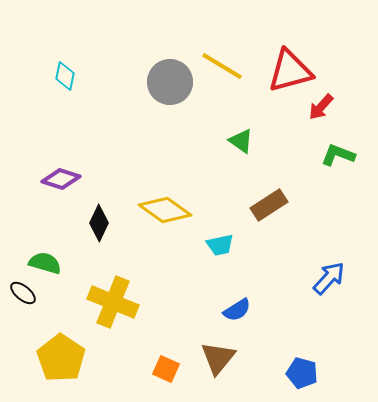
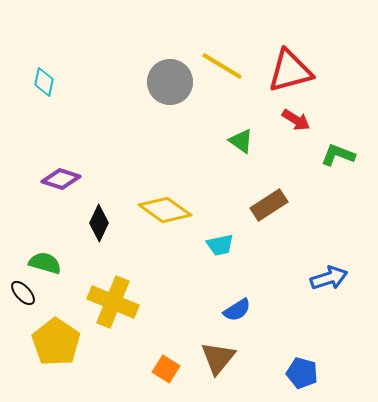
cyan diamond: moved 21 px left, 6 px down
red arrow: moved 25 px left, 13 px down; rotated 100 degrees counterclockwise
blue arrow: rotated 30 degrees clockwise
black ellipse: rotated 8 degrees clockwise
yellow pentagon: moved 5 px left, 16 px up
orange square: rotated 8 degrees clockwise
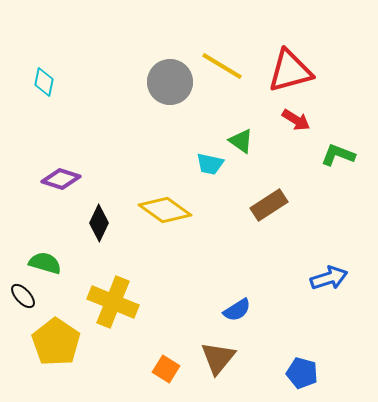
cyan trapezoid: moved 10 px left, 81 px up; rotated 24 degrees clockwise
black ellipse: moved 3 px down
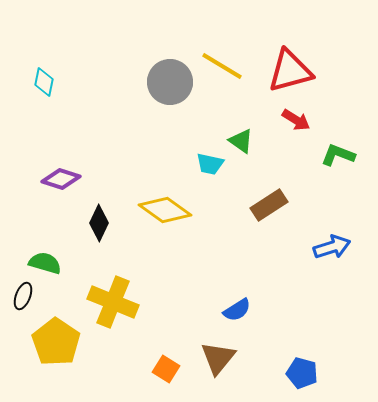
blue arrow: moved 3 px right, 31 px up
black ellipse: rotated 64 degrees clockwise
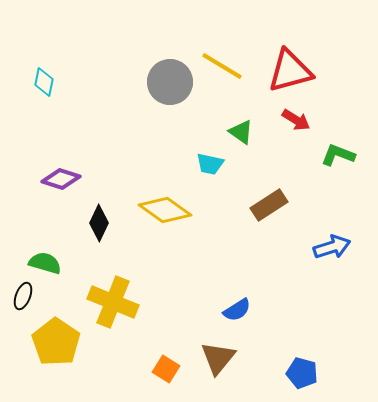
green triangle: moved 9 px up
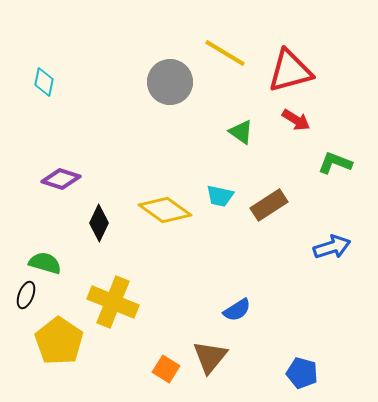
yellow line: moved 3 px right, 13 px up
green L-shape: moved 3 px left, 8 px down
cyan trapezoid: moved 10 px right, 32 px down
black ellipse: moved 3 px right, 1 px up
yellow pentagon: moved 3 px right, 1 px up
brown triangle: moved 8 px left, 1 px up
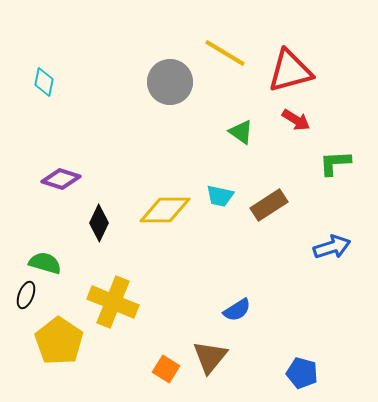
green L-shape: rotated 24 degrees counterclockwise
yellow diamond: rotated 36 degrees counterclockwise
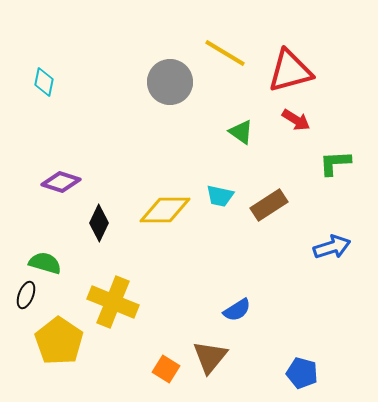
purple diamond: moved 3 px down
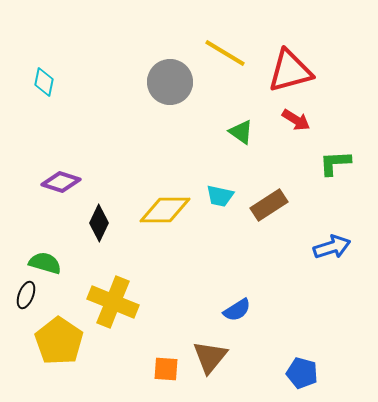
orange square: rotated 28 degrees counterclockwise
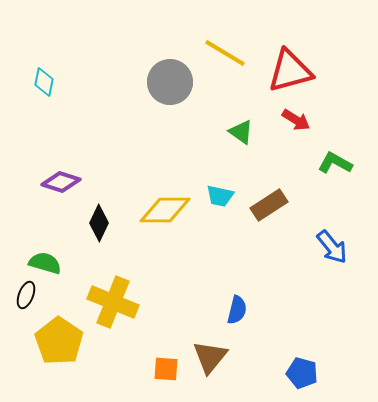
green L-shape: rotated 32 degrees clockwise
blue arrow: rotated 69 degrees clockwise
blue semicircle: rotated 44 degrees counterclockwise
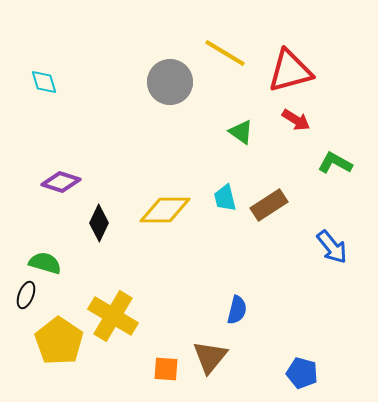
cyan diamond: rotated 28 degrees counterclockwise
cyan trapezoid: moved 5 px right, 2 px down; rotated 64 degrees clockwise
yellow cross: moved 14 px down; rotated 9 degrees clockwise
